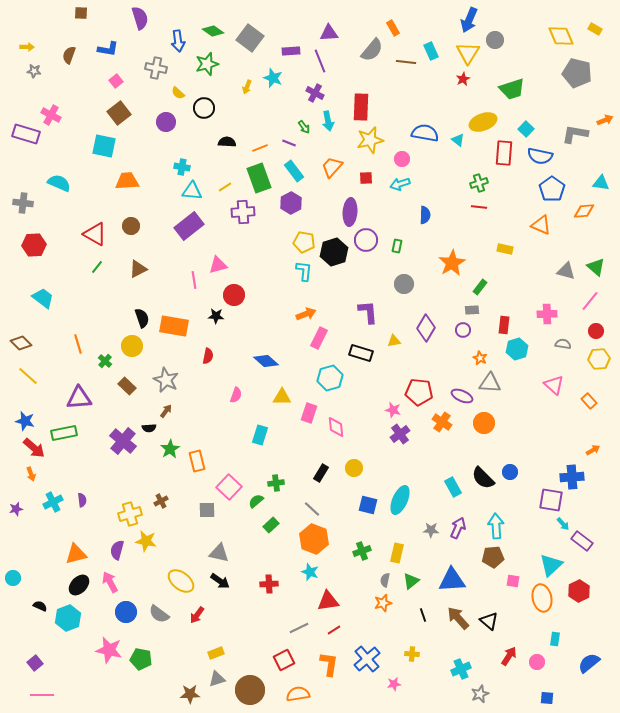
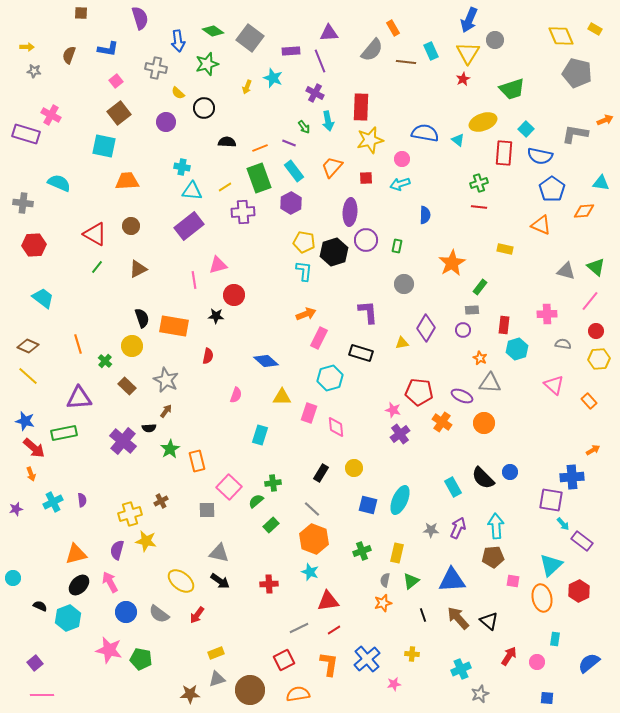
yellow triangle at (394, 341): moved 8 px right, 2 px down
brown diamond at (21, 343): moved 7 px right, 3 px down; rotated 20 degrees counterclockwise
green cross at (276, 483): moved 3 px left
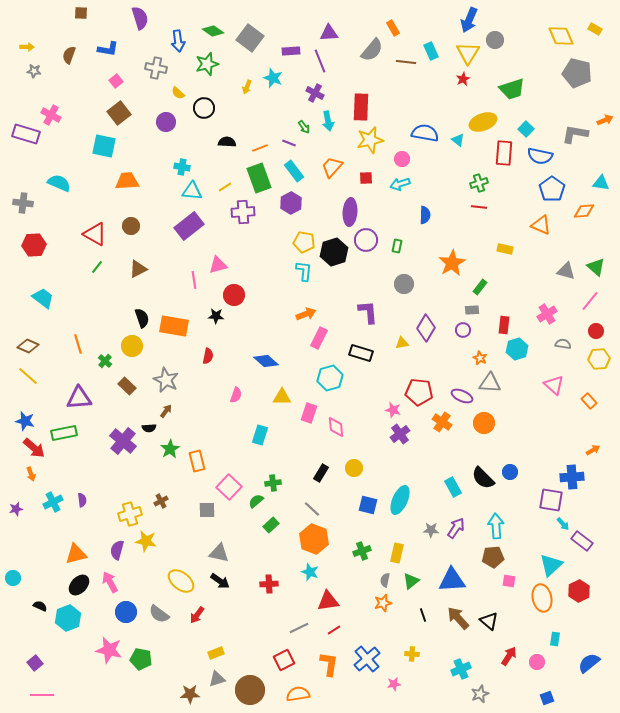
pink cross at (547, 314): rotated 30 degrees counterclockwise
purple arrow at (458, 528): moved 2 px left; rotated 10 degrees clockwise
pink square at (513, 581): moved 4 px left
blue square at (547, 698): rotated 24 degrees counterclockwise
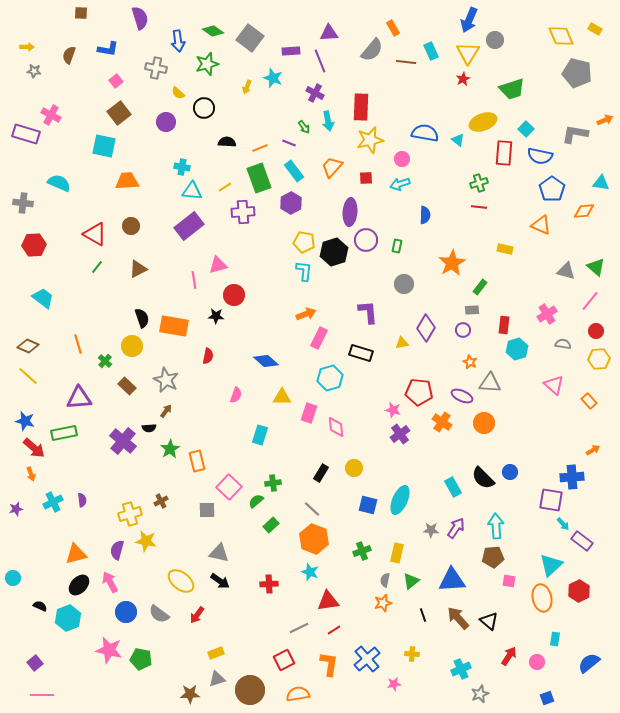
orange star at (480, 358): moved 10 px left, 4 px down
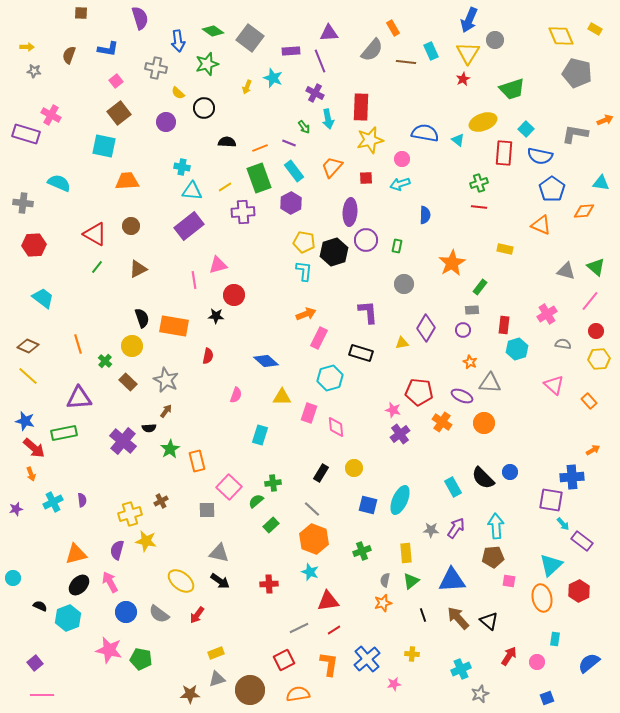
cyan arrow at (328, 121): moved 2 px up
brown rectangle at (127, 386): moved 1 px right, 4 px up
yellow rectangle at (397, 553): moved 9 px right; rotated 18 degrees counterclockwise
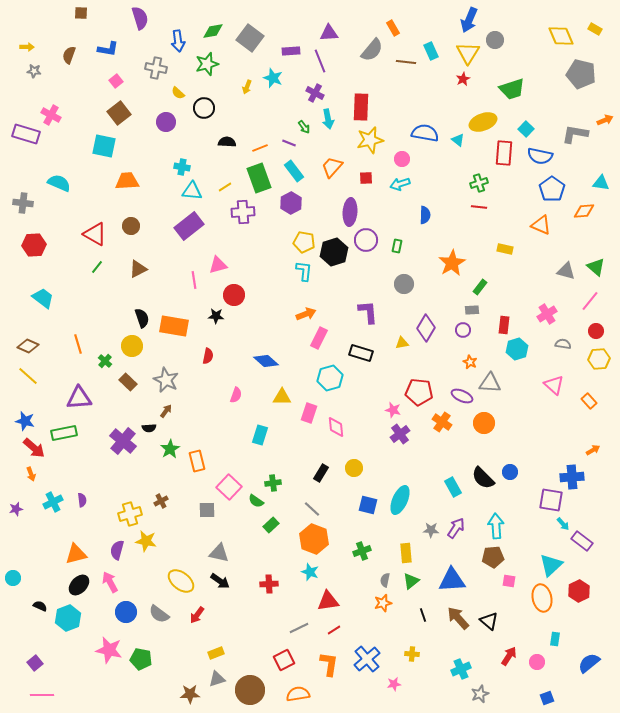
green diamond at (213, 31): rotated 45 degrees counterclockwise
gray pentagon at (577, 73): moved 4 px right, 1 px down
green semicircle at (256, 501): rotated 105 degrees counterclockwise
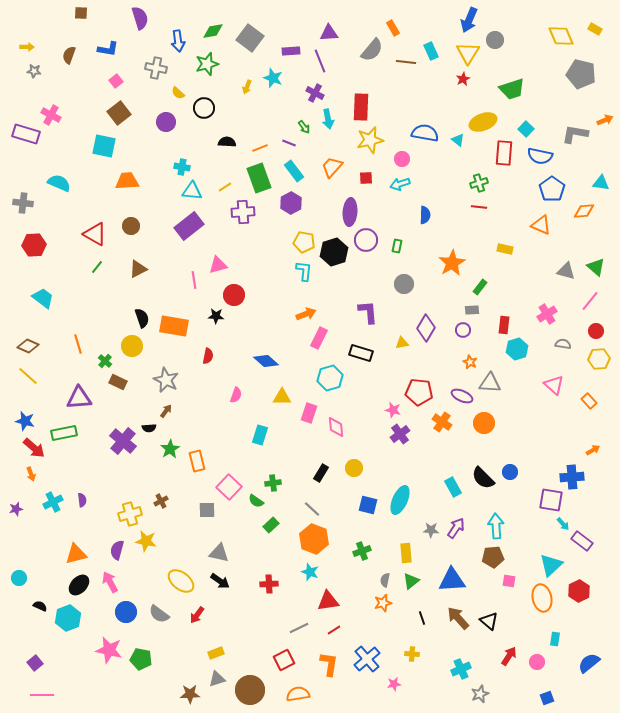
brown rectangle at (128, 382): moved 10 px left; rotated 18 degrees counterclockwise
cyan circle at (13, 578): moved 6 px right
black line at (423, 615): moved 1 px left, 3 px down
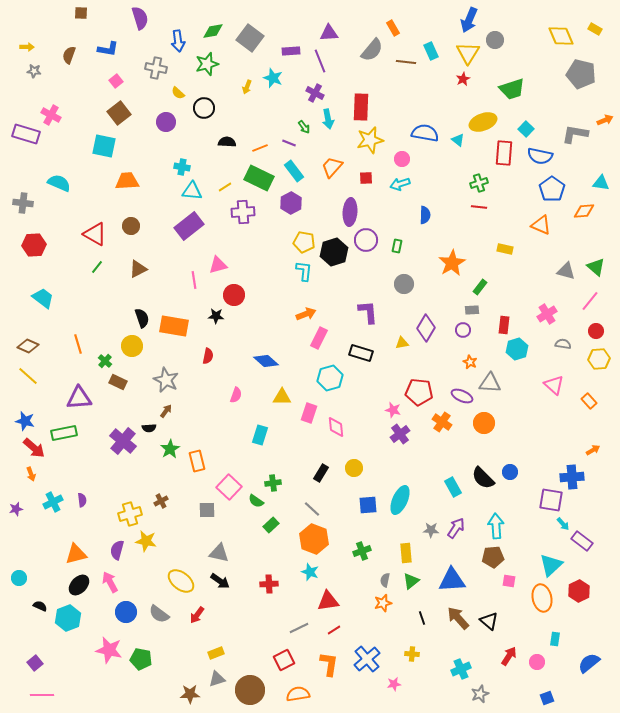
green rectangle at (259, 178): rotated 44 degrees counterclockwise
blue square at (368, 505): rotated 18 degrees counterclockwise
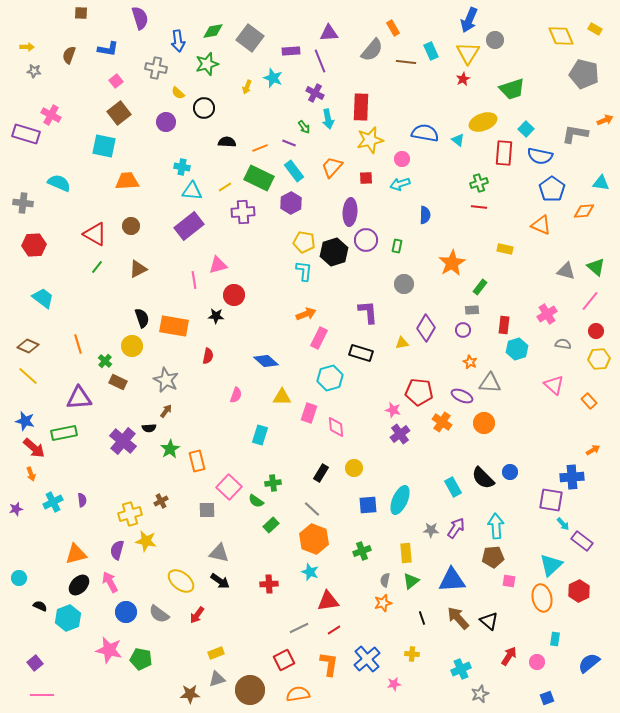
gray pentagon at (581, 74): moved 3 px right
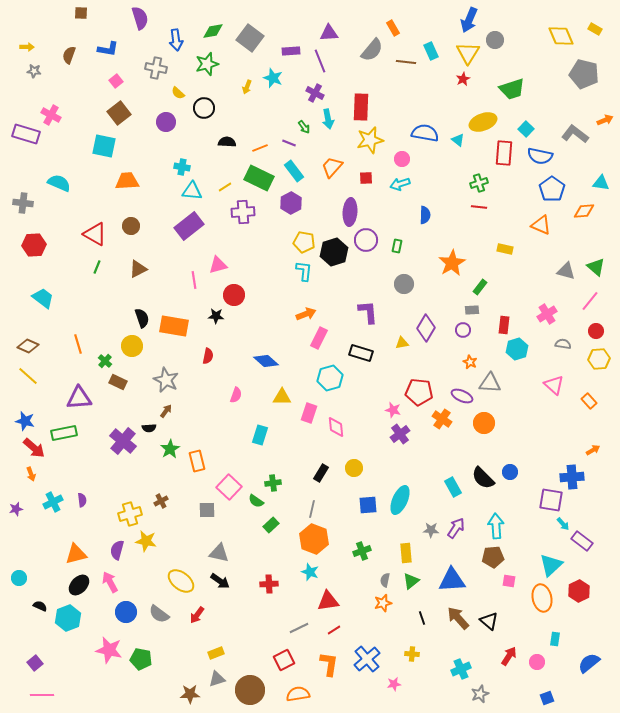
blue arrow at (178, 41): moved 2 px left, 1 px up
gray L-shape at (575, 134): rotated 28 degrees clockwise
green line at (97, 267): rotated 16 degrees counterclockwise
orange cross at (442, 422): moved 3 px up
gray line at (312, 509): rotated 60 degrees clockwise
